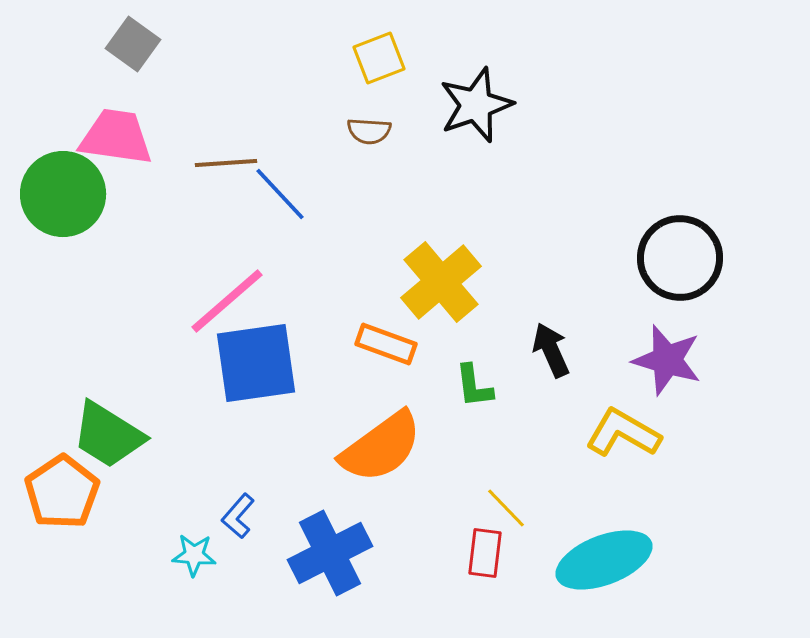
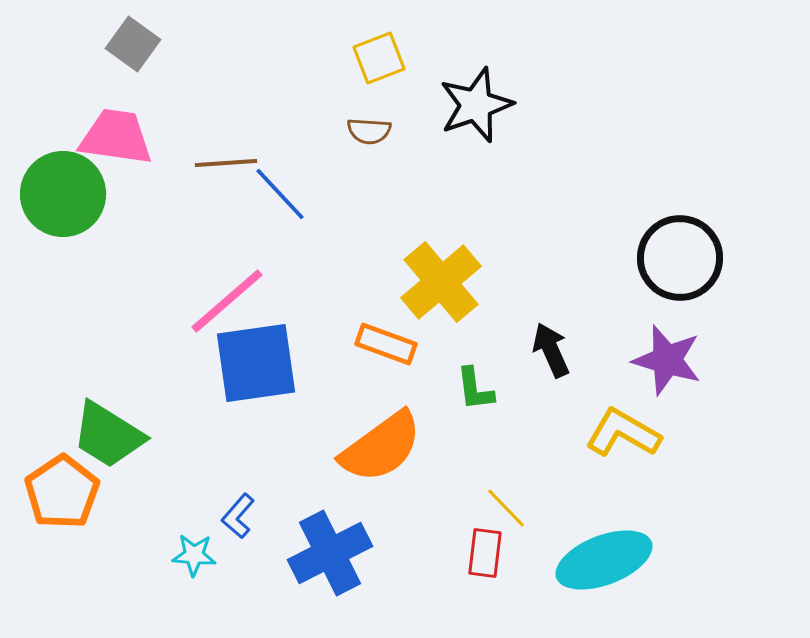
green L-shape: moved 1 px right, 3 px down
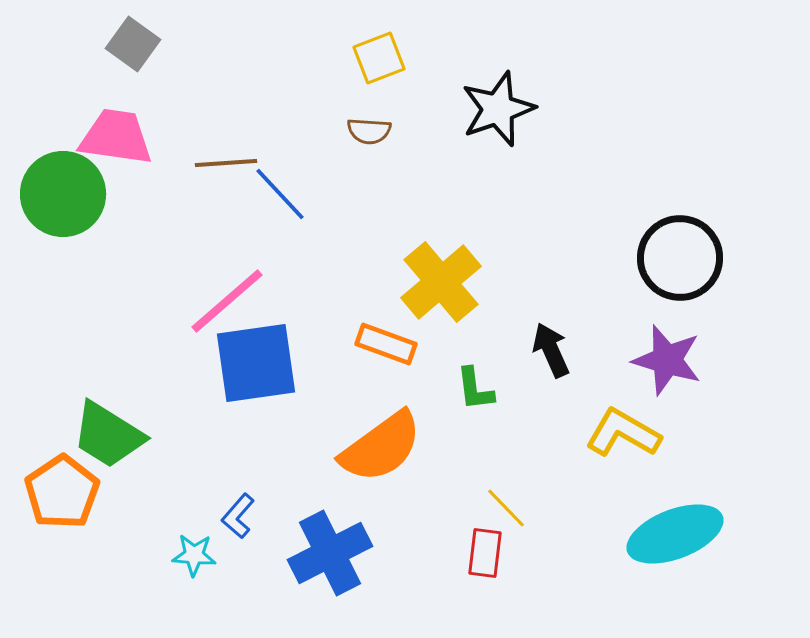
black star: moved 22 px right, 4 px down
cyan ellipse: moved 71 px right, 26 px up
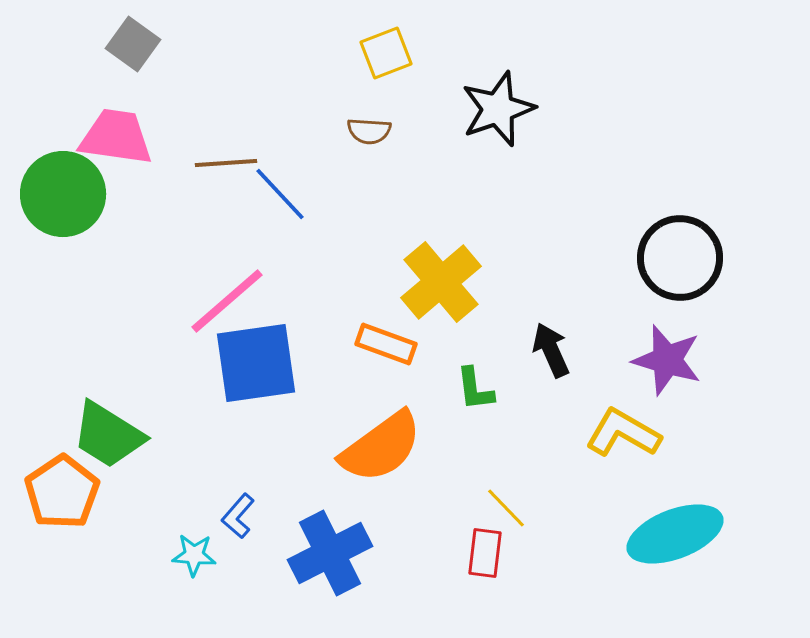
yellow square: moved 7 px right, 5 px up
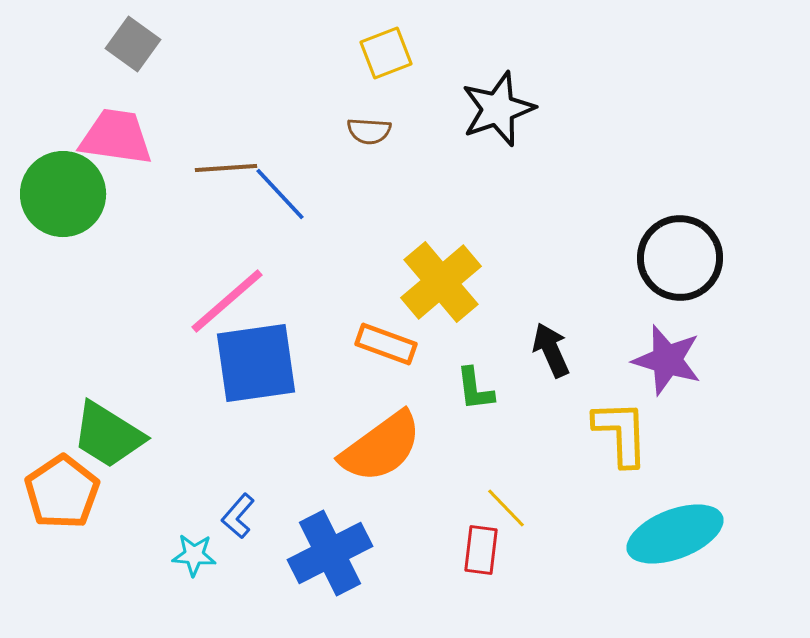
brown line: moved 5 px down
yellow L-shape: moved 2 px left; rotated 58 degrees clockwise
red rectangle: moved 4 px left, 3 px up
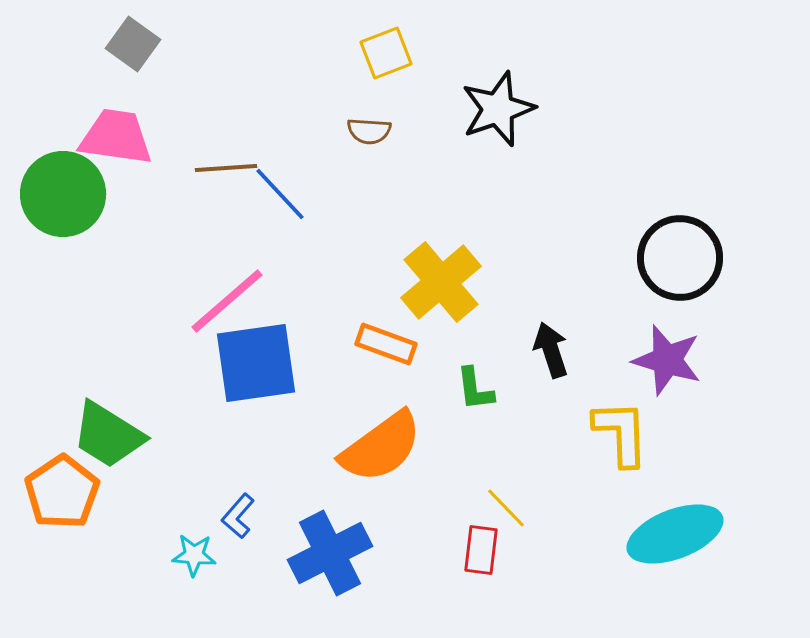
black arrow: rotated 6 degrees clockwise
